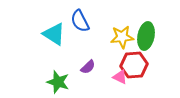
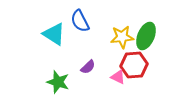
green ellipse: rotated 12 degrees clockwise
pink triangle: moved 2 px left
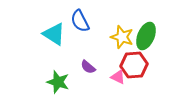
yellow star: rotated 25 degrees clockwise
purple semicircle: rotated 84 degrees clockwise
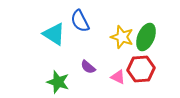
green ellipse: moved 1 px down
red hexagon: moved 7 px right, 4 px down
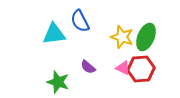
cyan triangle: rotated 40 degrees counterclockwise
pink triangle: moved 5 px right, 9 px up
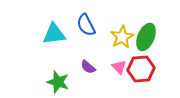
blue semicircle: moved 6 px right, 4 px down
yellow star: rotated 25 degrees clockwise
pink triangle: moved 4 px left, 1 px up; rotated 21 degrees clockwise
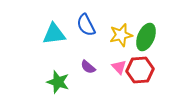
yellow star: moved 1 px left, 2 px up; rotated 15 degrees clockwise
red hexagon: moved 1 px left, 1 px down
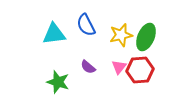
pink triangle: rotated 21 degrees clockwise
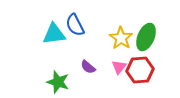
blue semicircle: moved 11 px left
yellow star: moved 3 px down; rotated 25 degrees counterclockwise
